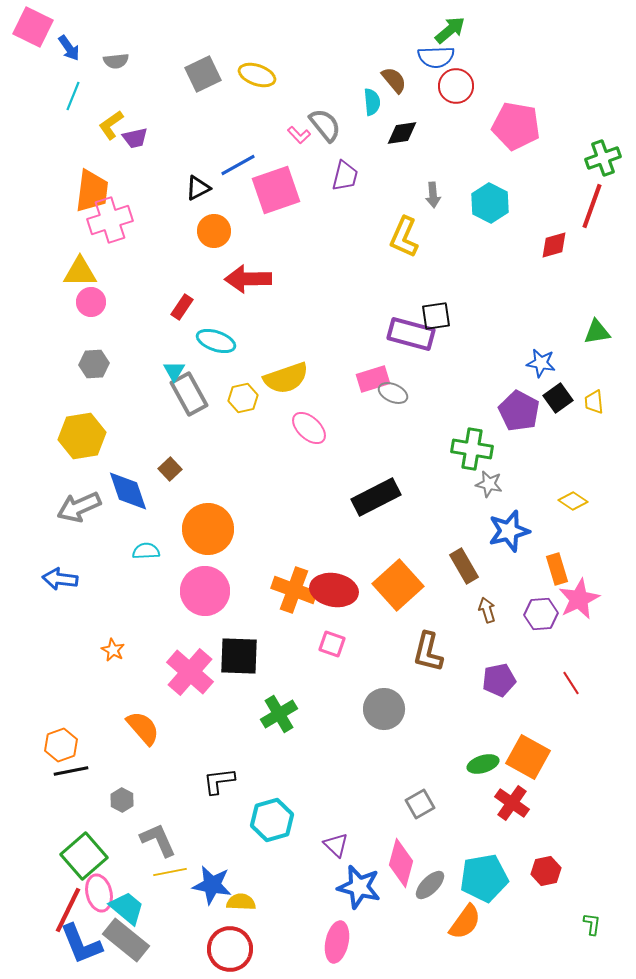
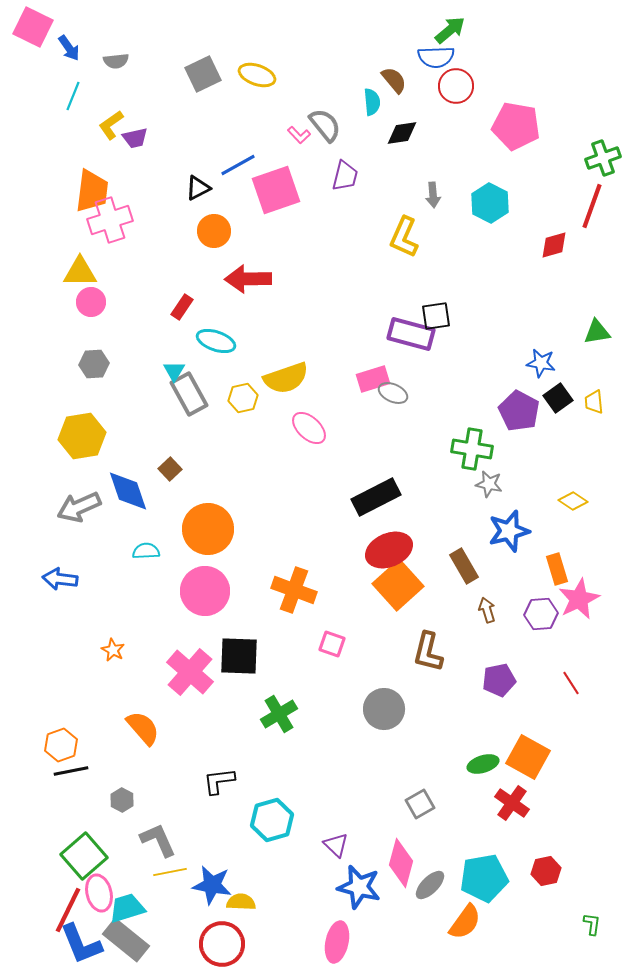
red ellipse at (334, 590): moved 55 px right, 40 px up; rotated 33 degrees counterclockwise
cyan trapezoid at (127, 908): rotated 57 degrees counterclockwise
red circle at (230, 949): moved 8 px left, 5 px up
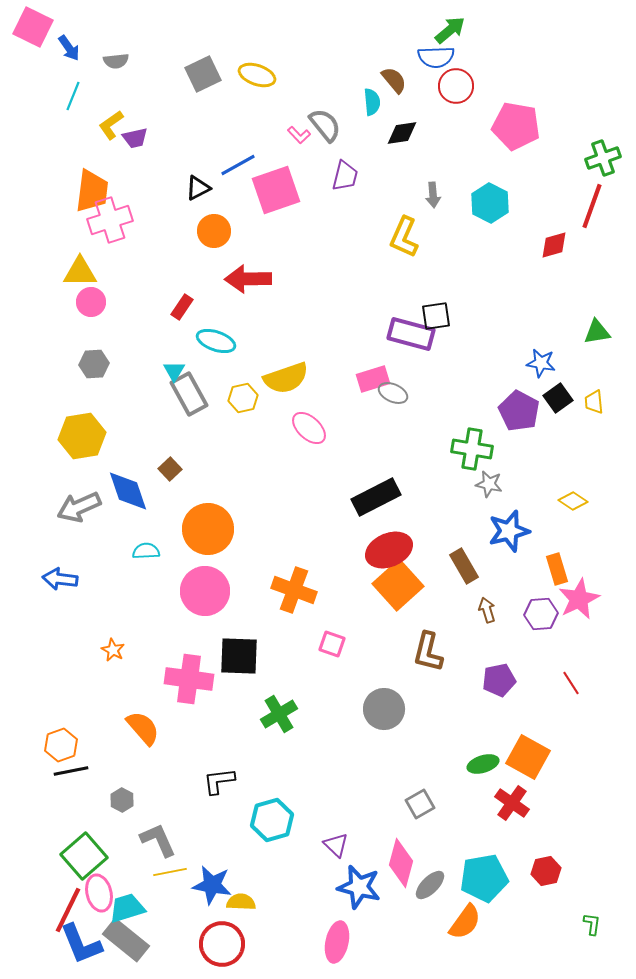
pink cross at (190, 672): moved 1 px left, 7 px down; rotated 33 degrees counterclockwise
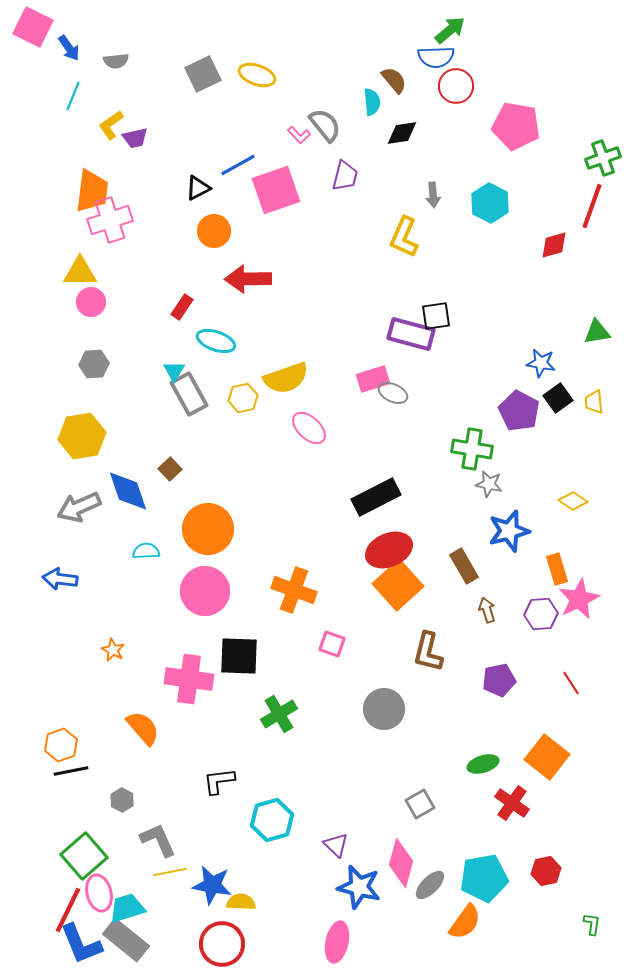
orange square at (528, 757): moved 19 px right; rotated 9 degrees clockwise
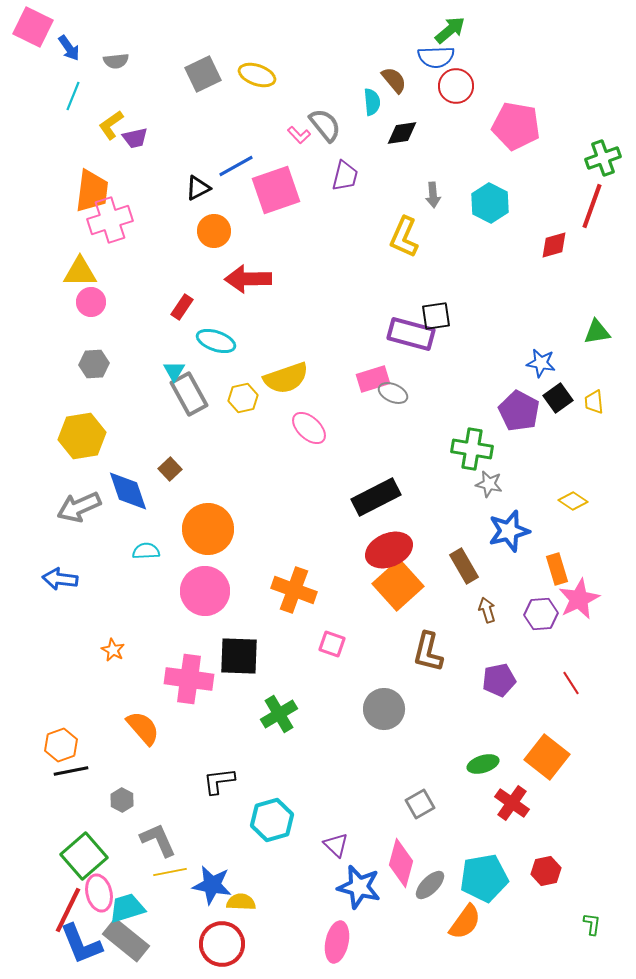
blue line at (238, 165): moved 2 px left, 1 px down
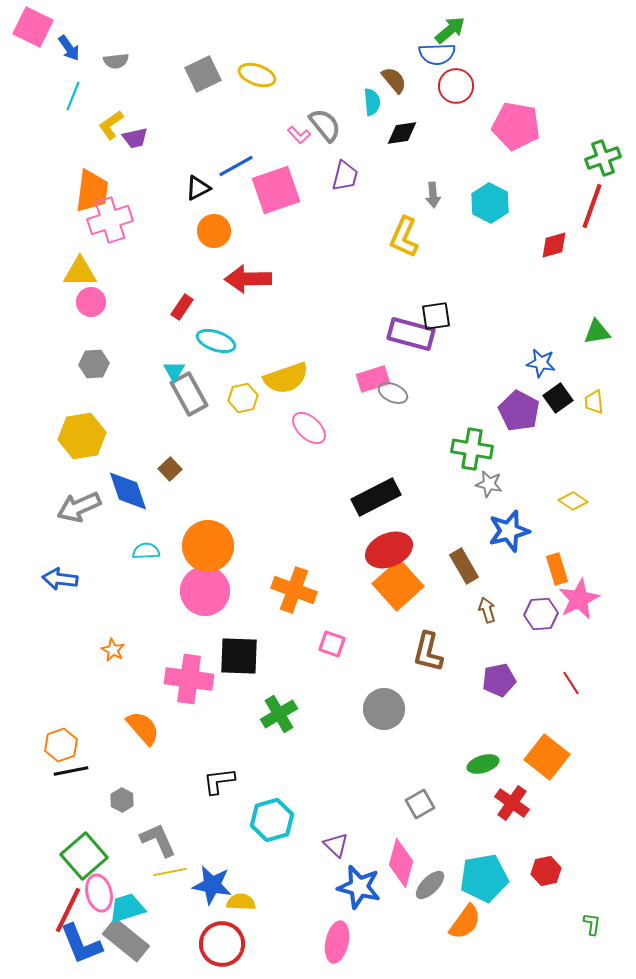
blue semicircle at (436, 57): moved 1 px right, 3 px up
orange circle at (208, 529): moved 17 px down
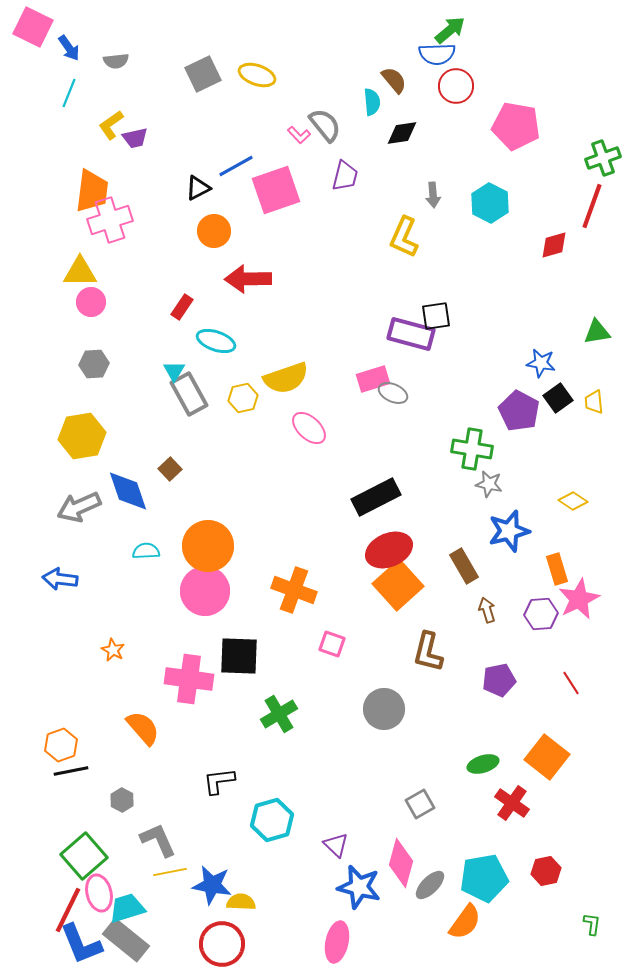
cyan line at (73, 96): moved 4 px left, 3 px up
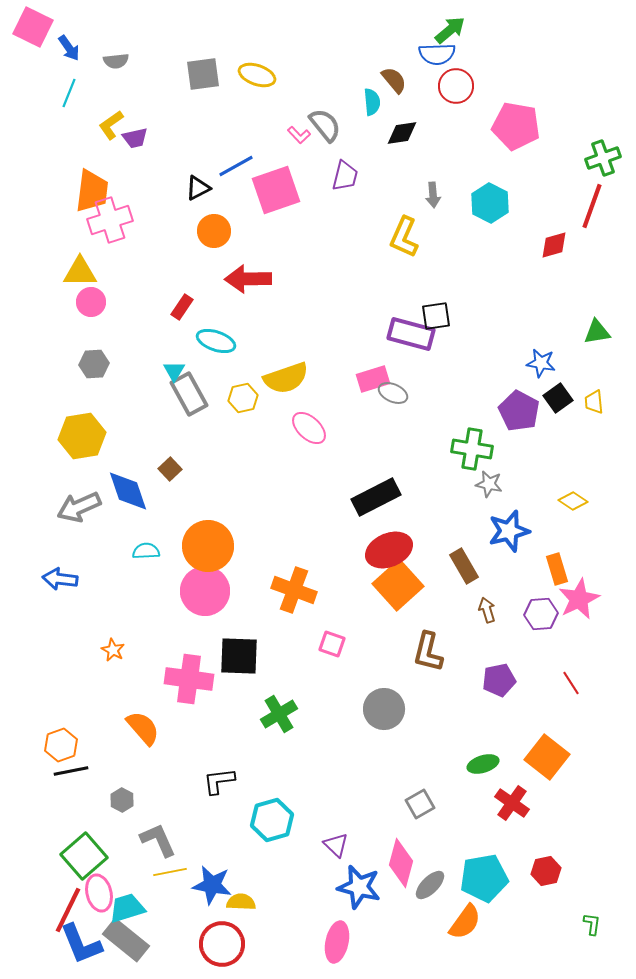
gray square at (203, 74): rotated 18 degrees clockwise
